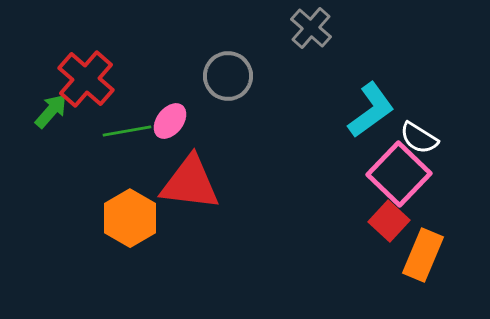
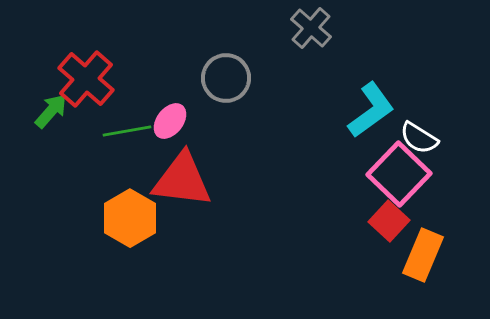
gray circle: moved 2 px left, 2 px down
red triangle: moved 8 px left, 3 px up
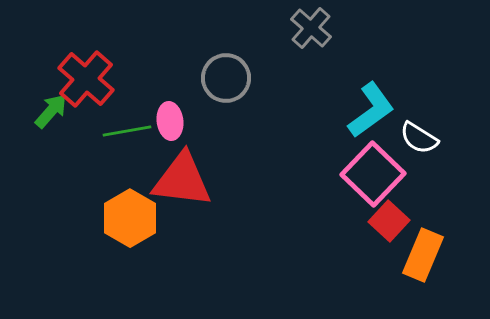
pink ellipse: rotated 45 degrees counterclockwise
pink square: moved 26 px left
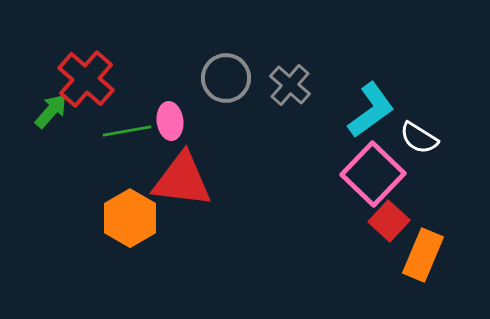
gray cross: moved 21 px left, 57 px down
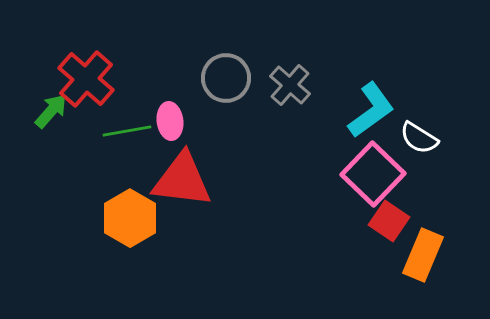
red square: rotated 9 degrees counterclockwise
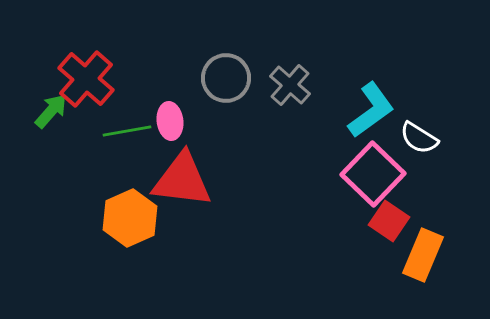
orange hexagon: rotated 6 degrees clockwise
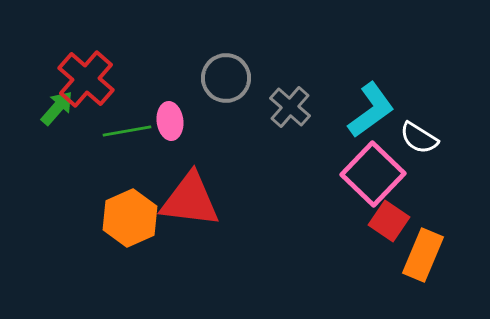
gray cross: moved 22 px down
green arrow: moved 6 px right, 3 px up
red triangle: moved 8 px right, 20 px down
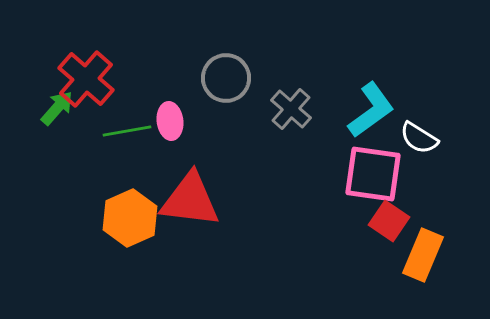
gray cross: moved 1 px right, 2 px down
pink square: rotated 36 degrees counterclockwise
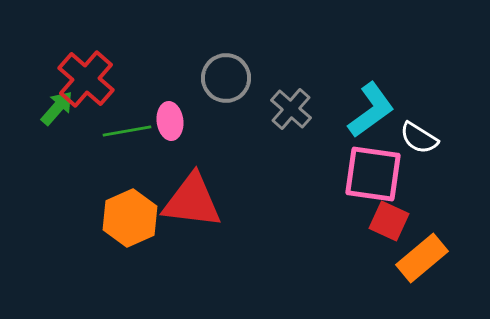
red triangle: moved 2 px right, 1 px down
red square: rotated 9 degrees counterclockwise
orange rectangle: moved 1 px left, 3 px down; rotated 27 degrees clockwise
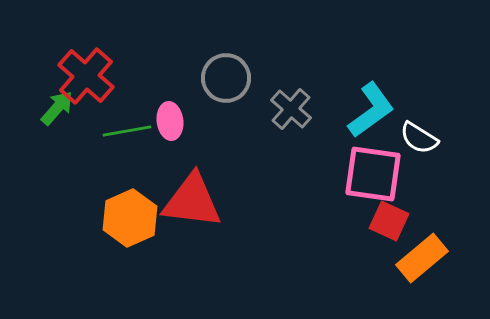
red cross: moved 3 px up
